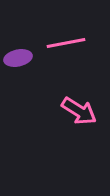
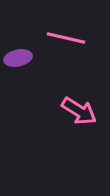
pink line: moved 5 px up; rotated 24 degrees clockwise
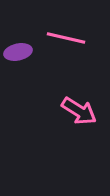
purple ellipse: moved 6 px up
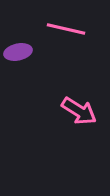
pink line: moved 9 px up
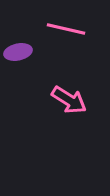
pink arrow: moved 10 px left, 11 px up
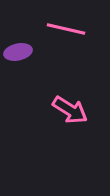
pink arrow: moved 1 px right, 10 px down
